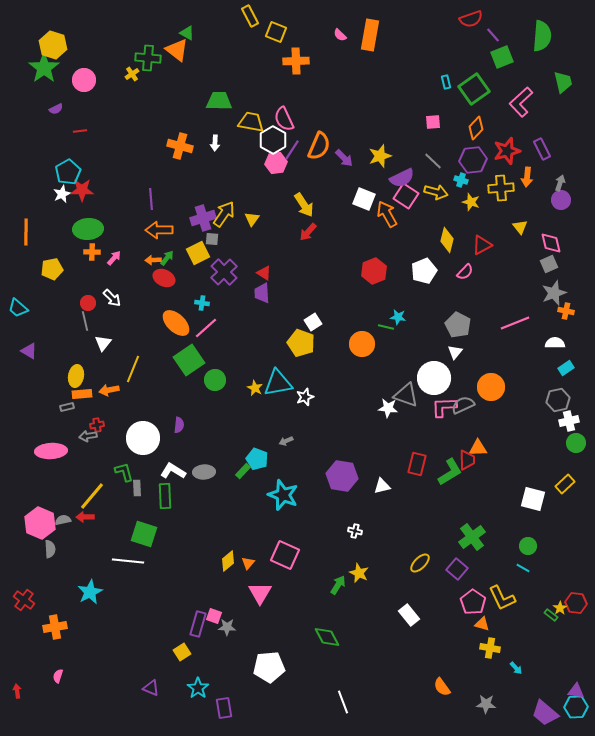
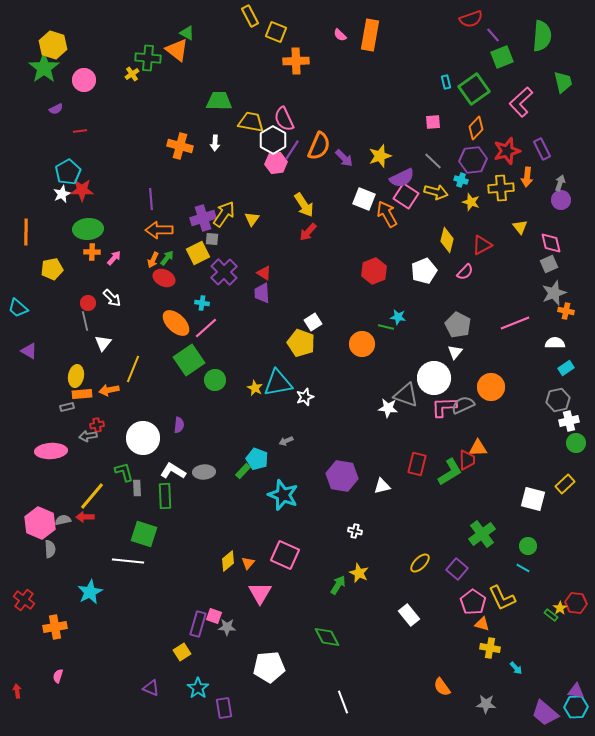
orange arrow at (153, 260): rotated 63 degrees counterclockwise
green cross at (472, 537): moved 10 px right, 3 px up
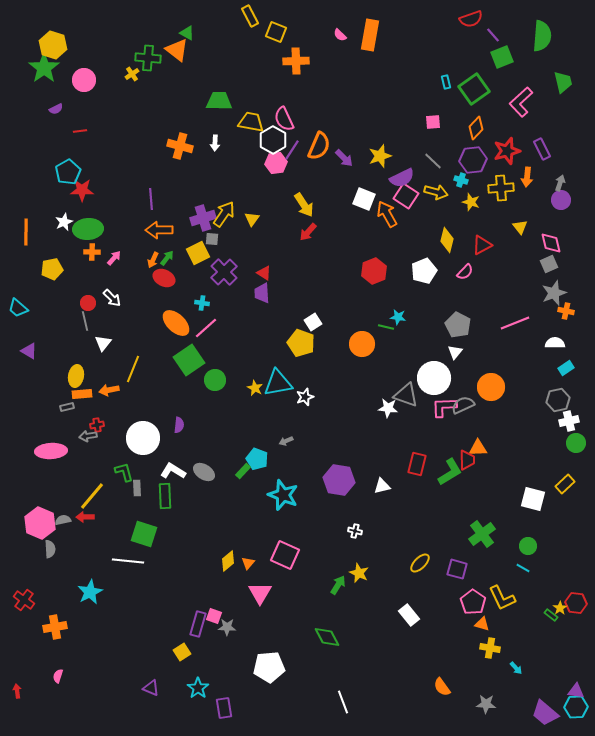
white star at (62, 194): moved 2 px right, 28 px down
gray ellipse at (204, 472): rotated 35 degrees clockwise
purple hexagon at (342, 476): moved 3 px left, 4 px down
purple square at (457, 569): rotated 25 degrees counterclockwise
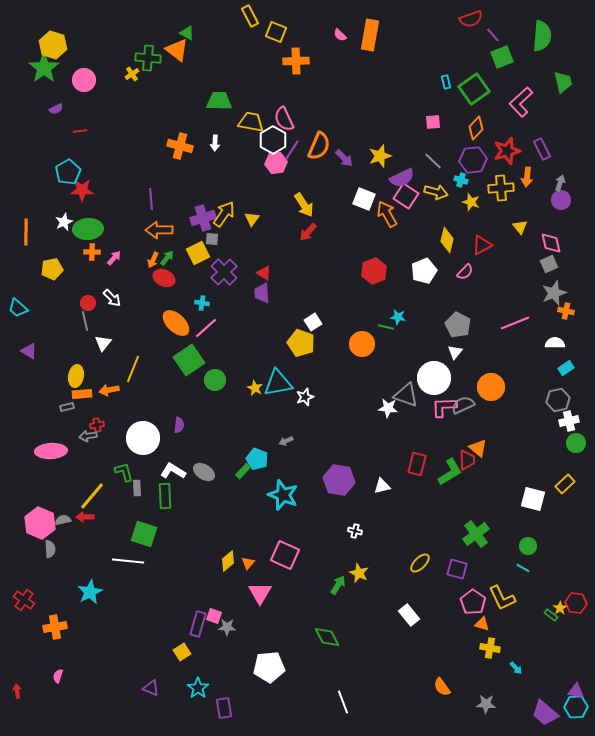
orange triangle at (478, 448): rotated 42 degrees clockwise
green cross at (482, 534): moved 6 px left
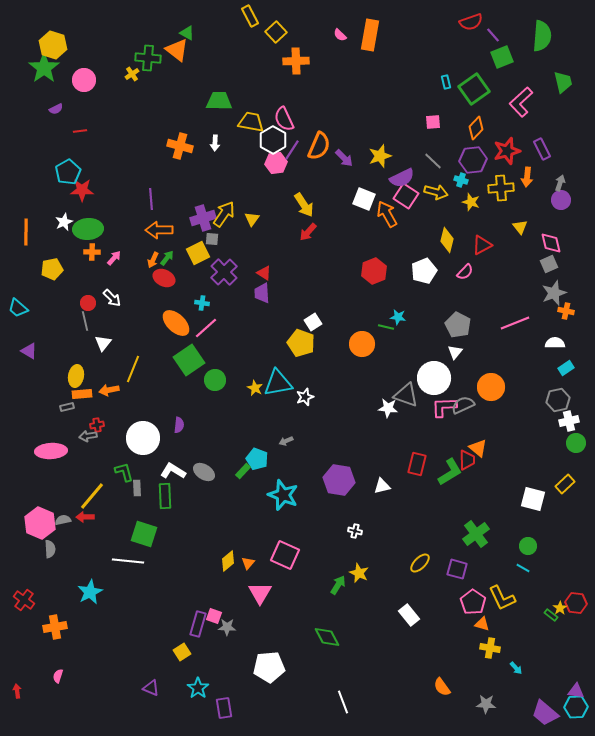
red semicircle at (471, 19): moved 3 px down
yellow square at (276, 32): rotated 25 degrees clockwise
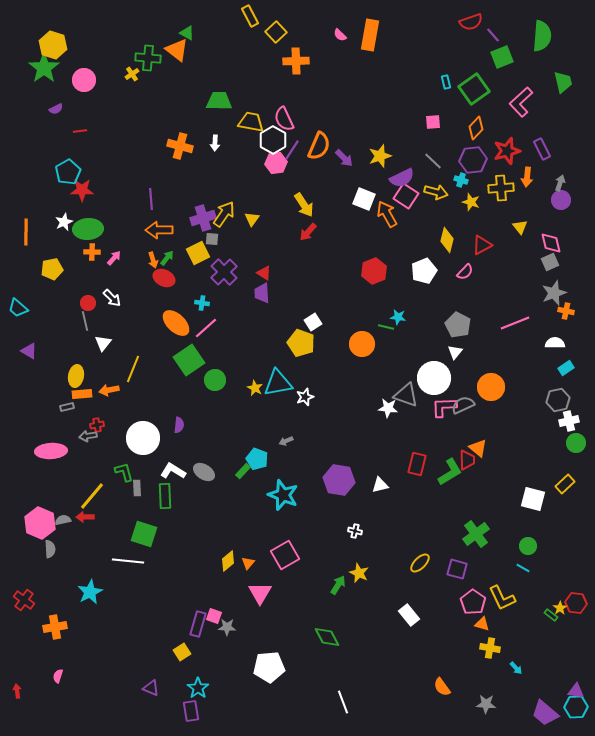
orange arrow at (153, 260): rotated 42 degrees counterclockwise
gray square at (549, 264): moved 1 px right, 2 px up
white triangle at (382, 486): moved 2 px left, 1 px up
pink square at (285, 555): rotated 36 degrees clockwise
purple rectangle at (224, 708): moved 33 px left, 3 px down
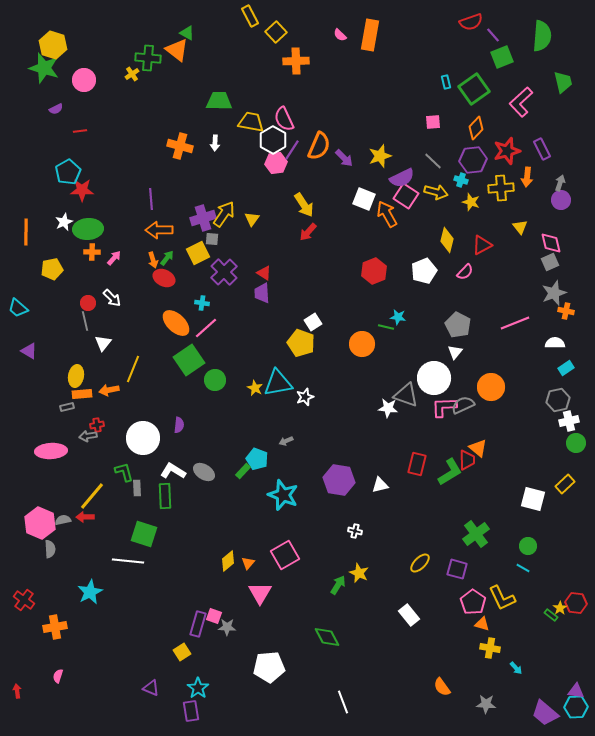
green star at (44, 68): rotated 20 degrees counterclockwise
